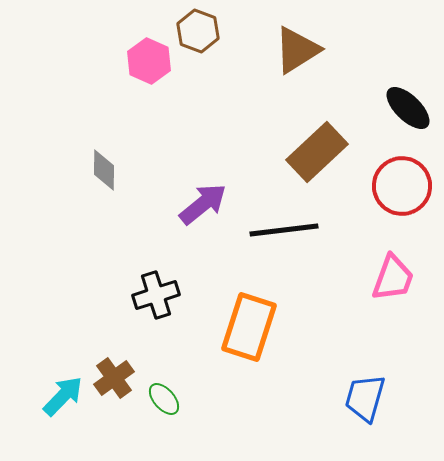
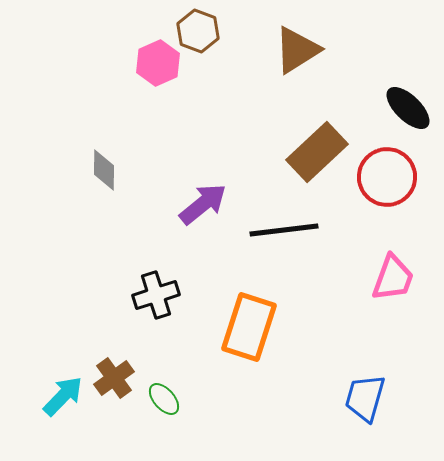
pink hexagon: moved 9 px right, 2 px down; rotated 12 degrees clockwise
red circle: moved 15 px left, 9 px up
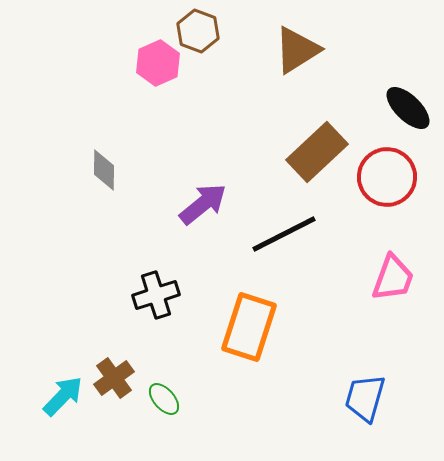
black line: moved 4 px down; rotated 20 degrees counterclockwise
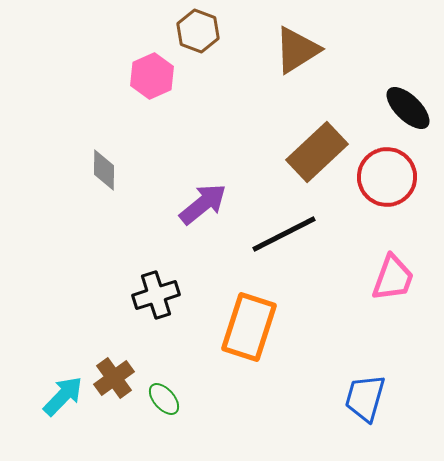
pink hexagon: moved 6 px left, 13 px down
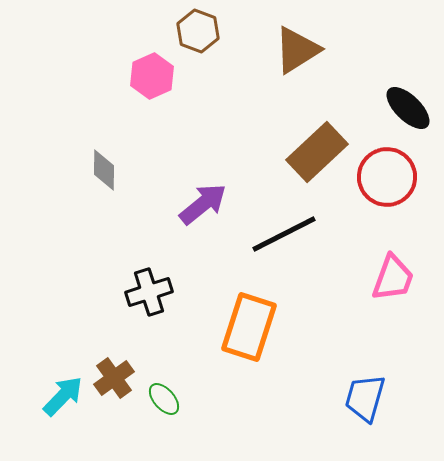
black cross: moved 7 px left, 3 px up
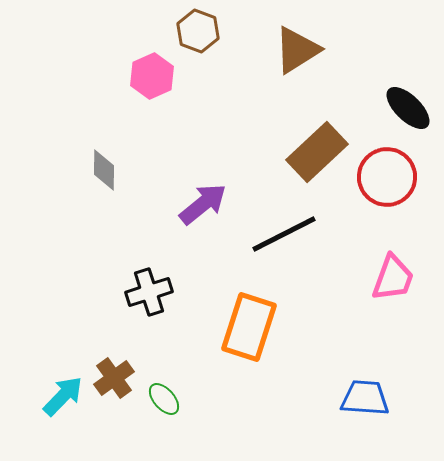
blue trapezoid: rotated 78 degrees clockwise
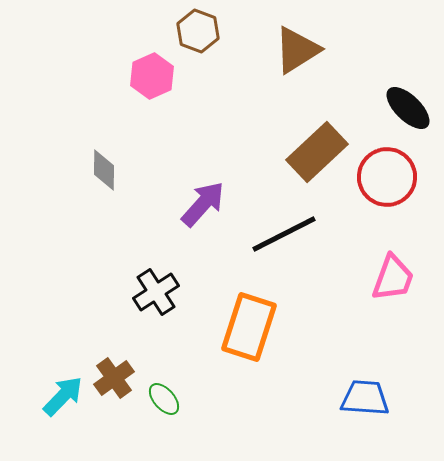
purple arrow: rotated 9 degrees counterclockwise
black cross: moved 7 px right; rotated 15 degrees counterclockwise
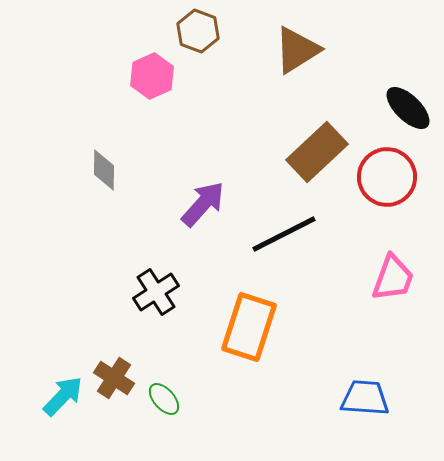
brown cross: rotated 21 degrees counterclockwise
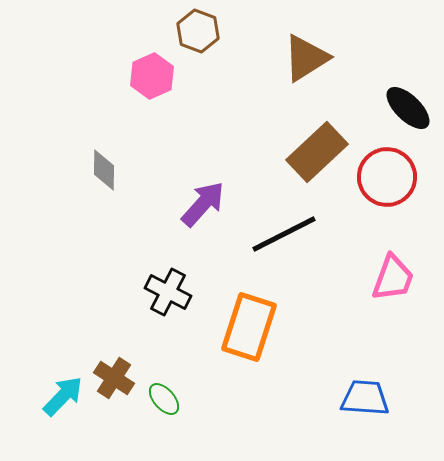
brown triangle: moved 9 px right, 8 px down
black cross: moved 12 px right; rotated 30 degrees counterclockwise
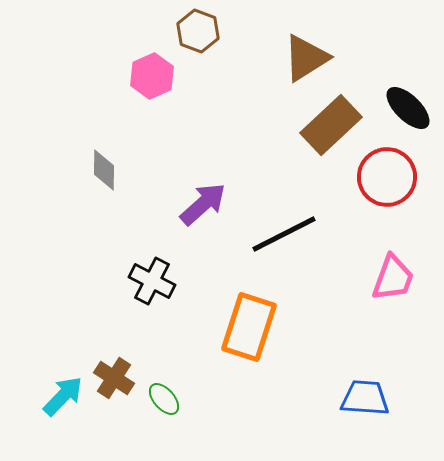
brown rectangle: moved 14 px right, 27 px up
purple arrow: rotated 6 degrees clockwise
black cross: moved 16 px left, 11 px up
